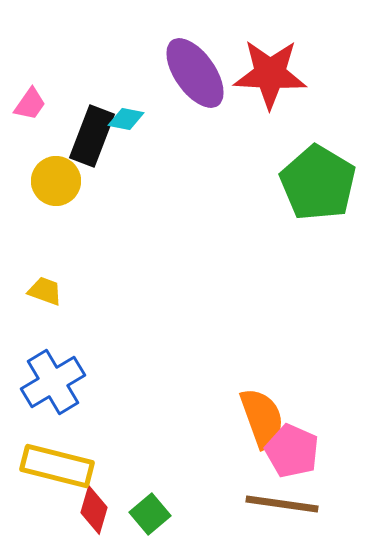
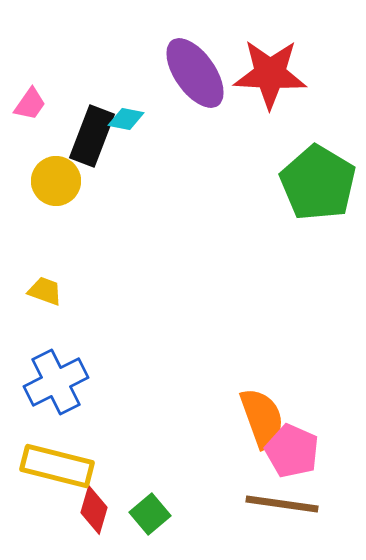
blue cross: moved 3 px right; rotated 4 degrees clockwise
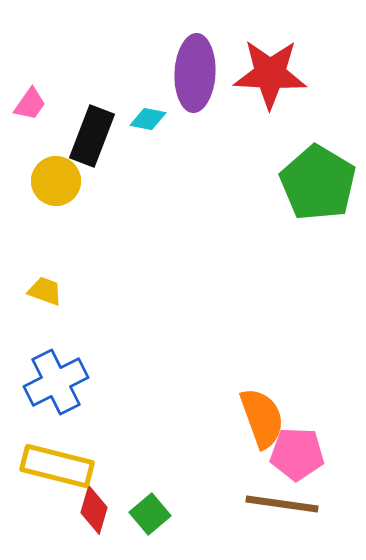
purple ellipse: rotated 38 degrees clockwise
cyan diamond: moved 22 px right
pink pentagon: moved 5 px right, 3 px down; rotated 22 degrees counterclockwise
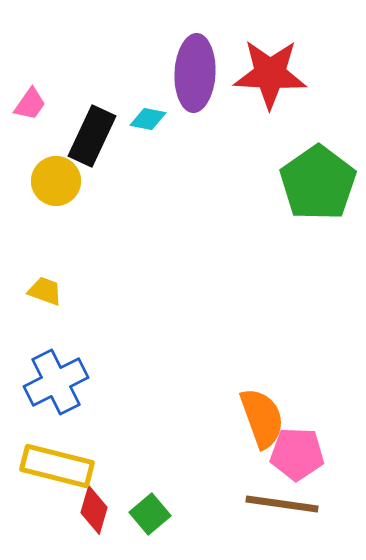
black rectangle: rotated 4 degrees clockwise
green pentagon: rotated 6 degrees clockwise
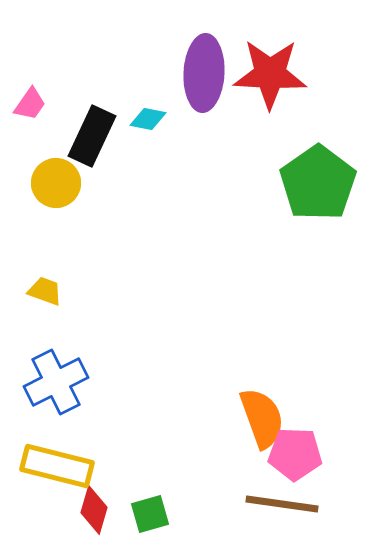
purple ellipse: moved 9 px right
yellow circle: moved 2 px down
pink pentagon: moved 2 px left
green square: rotated 24 degrees clockwise
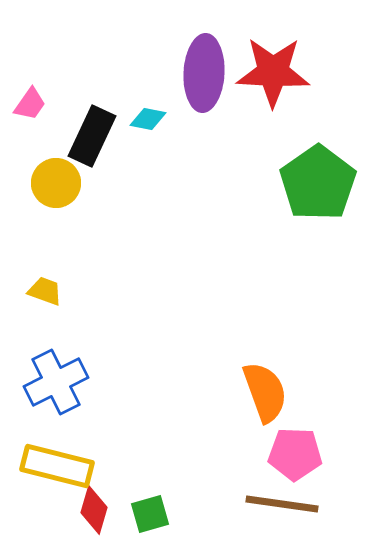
red star: moved 3 px right, 2 px up
orange semicircle: moved 3 px right, 26 px up
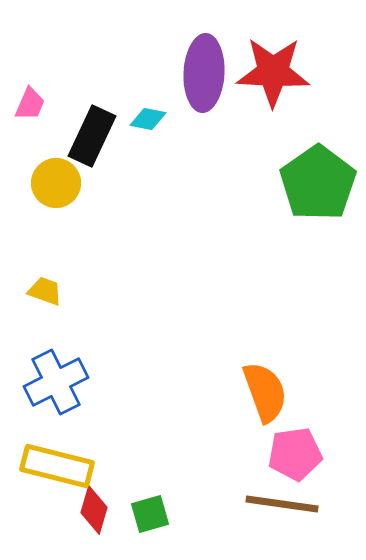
pink trapezoid: rotated 12 degrees counterclockwise
pink pentagon: rotated 10 degrees counterclockwise
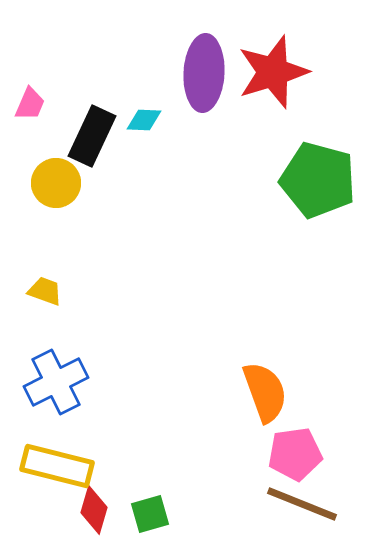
red star: rotated 20 degrees counterclockwise
cyan diamond: moved 4 px left, 1 px down; rotated 9 degrees counterclockwise
green pentagon: moved 3 px up; rotated 22 degrees counterclockwise
brown line: moved 20 px right; rotated 14 degrees clockwise
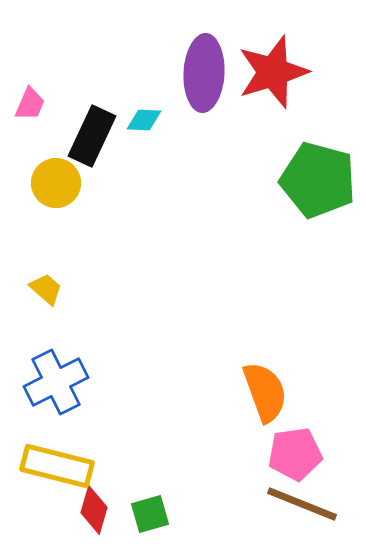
yellow trapezoid: moved 1 px right, 2 px up; rotated 21 degrees clockwise
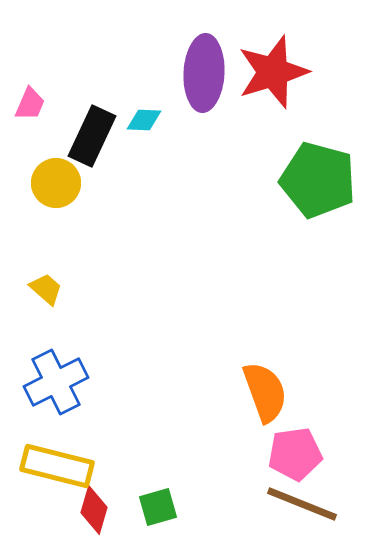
green square: moved 8 px right, 7 px up
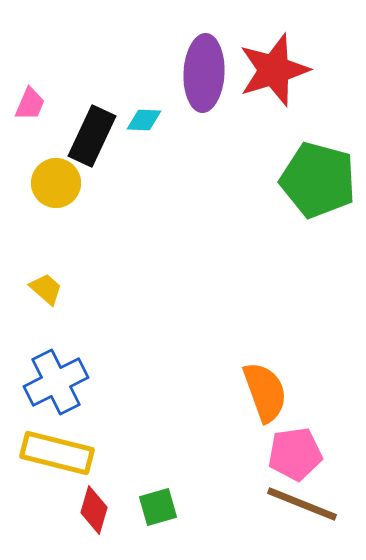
red star: moved 1 px right, 2 px up
yellow rectangle: moved 13 px up
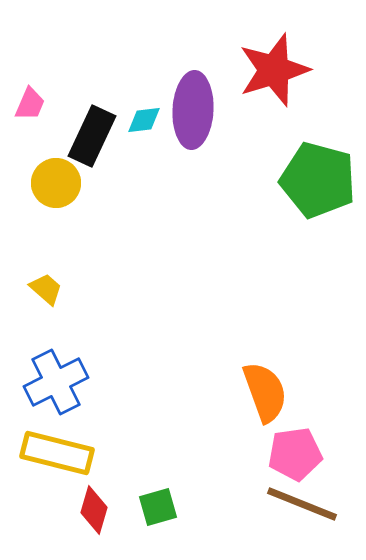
purple ellipse: moved 11 px left, 37 px down
cyan diamond: rotated 9 degrees counterclockwise
